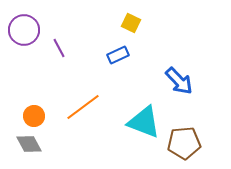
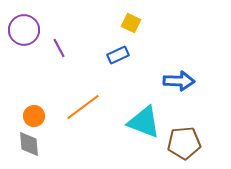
blue arrow: rotated 44 degrees counterclockwise
gray diamond: rotated 24 degrees clockwise
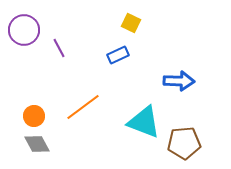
gray diamond: moved 8 px right; rotated 24 degrees counterclockwise
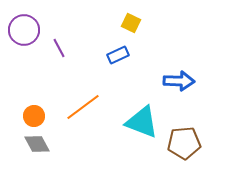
cyan triangle: moved 2 px left
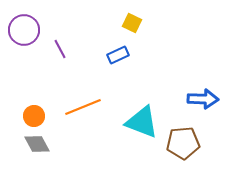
yellow square: moved 1 px right
purple line: moved 1 px right, 1 px down
blue arrow: moved 24 px right, 18 px down
orange line: rotated 15 degrees clockwise
brown pentagon: moved 1 px left
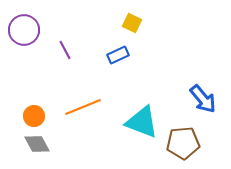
purple line: moved 5 px right, 1 px down
blue arrow: rotated 48 degrees clockwise
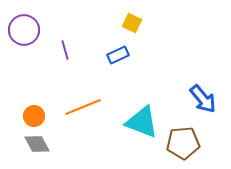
purple line: rotated 12 degrees clockwise
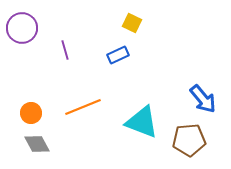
purple circle: moved 2 px left, 2 px up
orange circle: moved 3 px left, 3 px up
brown pentagon: moved 6 px right, 3 px up
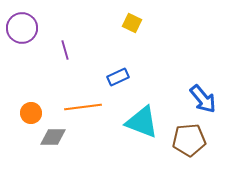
blue rectangle: moved 22 px down
orange line: rotated 15 degrees clockwise
gray diamond: moved 16 px right, 7 px up; rotated 60 degrees counterclockwise
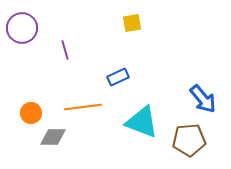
yellow square: rotated 36 degrees counterclockwise
